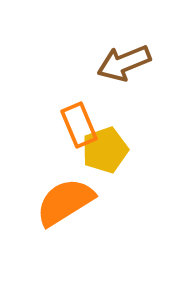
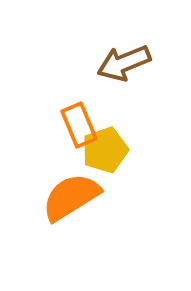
orange semicircle: moved 6 px right, 5 px up
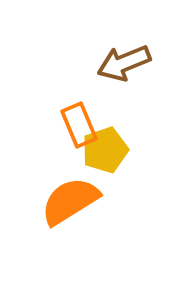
orange semicircle: moved 1 px left, 4 px down
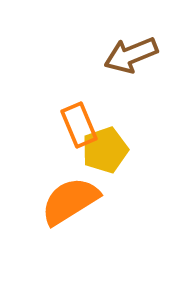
brown arrow: moved 7 px right, 8 px up
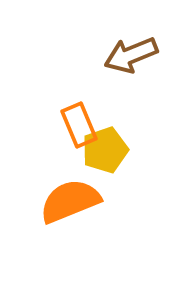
orange semicircle: rotated 10 degrees clockwise
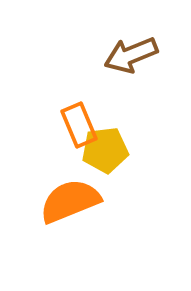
yellow pentagon: rotated 12 degrees clockwise
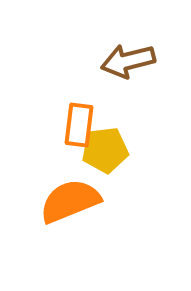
brown arrow: moved 3 px left, 6 px down; rotated 8 degrees clockwise
orange rectangle: rotated 30 degrees clockwise
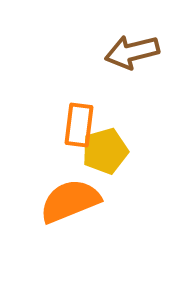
brown arrow: moved 4 px right, 9 px up
yellow pentagon: moved 1 px down; rotated 9 degrees counterclockwise
